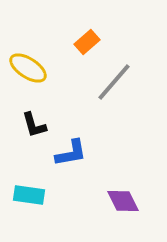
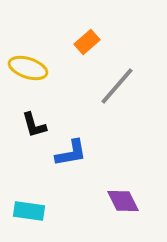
yellow ellipse: rotated 15 degrees counterclockwise
gray line: moved 3 px right, 4 px down
cyan rectangle: moved 16 px down
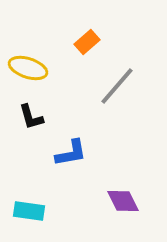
black L-shape: moved 3 px left, 8 px up
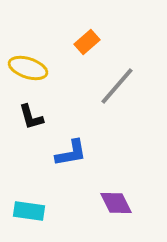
purple diamond: moved 7 px left, 2 px down
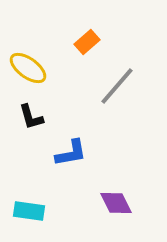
yellow ellipse: rotated 18 degrees clockwise
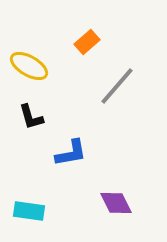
yellow ellipse: moved 1 px right, 2 px up; rotated 6 degrees counterclockwise
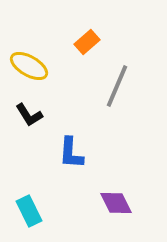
gray line: rotated 18 degrees counterclockwise
black L-shape: moved 2 px left, 2 px up; rotated 16 degrees counterclockwise
blue L-shape: rotated 104 degrees clockwise
cyan rectangle: rotated 56 degrees clockwise
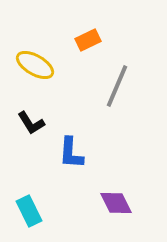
orange rectangle: moved 1 px right, 2 px up; rotated 15 degrees clockwise
yellow ellipse: moved 6 px right, 1 px up
black L-shape: moved 2 px right, 8 px down
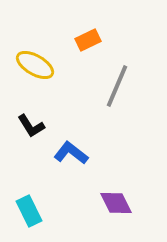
black L-shape: moved 3 px down
blue L-shape: rotated 124 degrees clockwise
